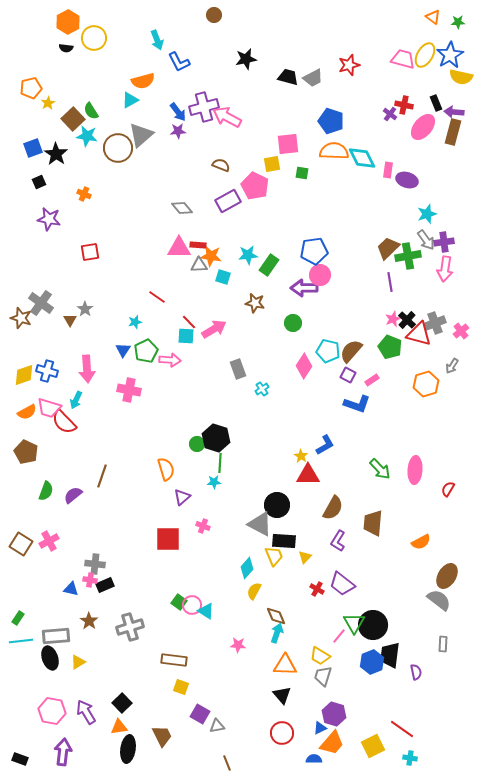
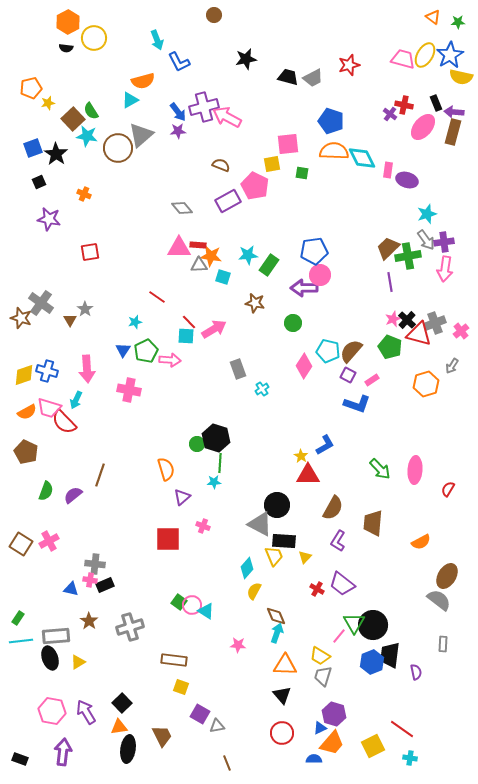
yellow star at (48, 103): rotated 16 degrees clockwise
brown line at (102, 476): moved 2 px left, 1 px up
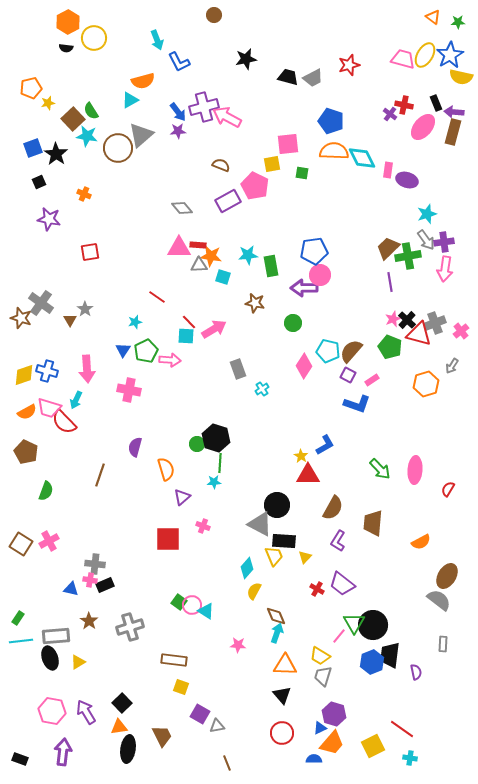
green rectangle at (269, 265): moved 2 px right, 1 px down; rotated 45 degrees counterclockwise
purple semicircle at (73, 495): moved 62 px right, 48 px up; rotated 36 degrees counterclockwise
